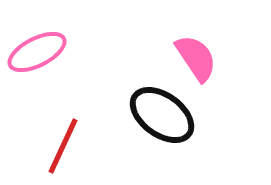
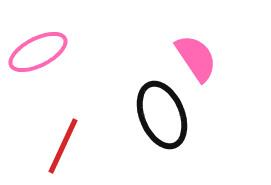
pink ellipse: moved 1 px right
black ellipse: rotated 32 degrees clockwise
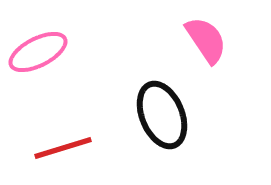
pink semicircle: moved 10 px right, 18 px up
red line: moved 2 px down; rotated 48 degrees clockwise
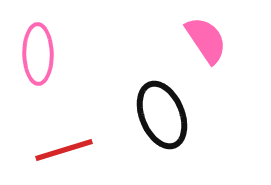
pink ellipse: moved 2 px down; rotated 64 degrees counterclockwise
red line: moved 1 px right, 2 px down
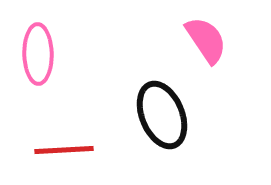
red line: rotated 14 degrees clockwise
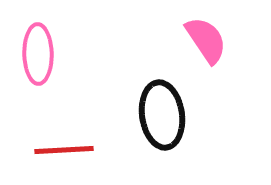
black ellipse: rotated 14 degrees clockwise
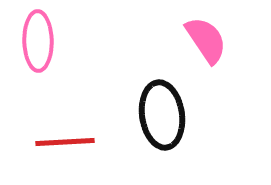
pink ellipse: moved 13 px up
red line: moved 1 px right, 8 px up
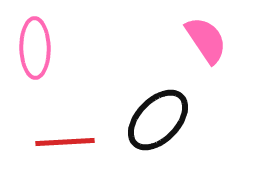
pink ellipse: moved 3 px left, 7 px down
black ellipse: moved 4 px left, 5 px down; rotated 52 degrees clockwise
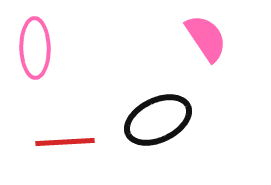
pink semicircle: moved 2 px up
black ellipse: rotated 20 degrees clockwise
